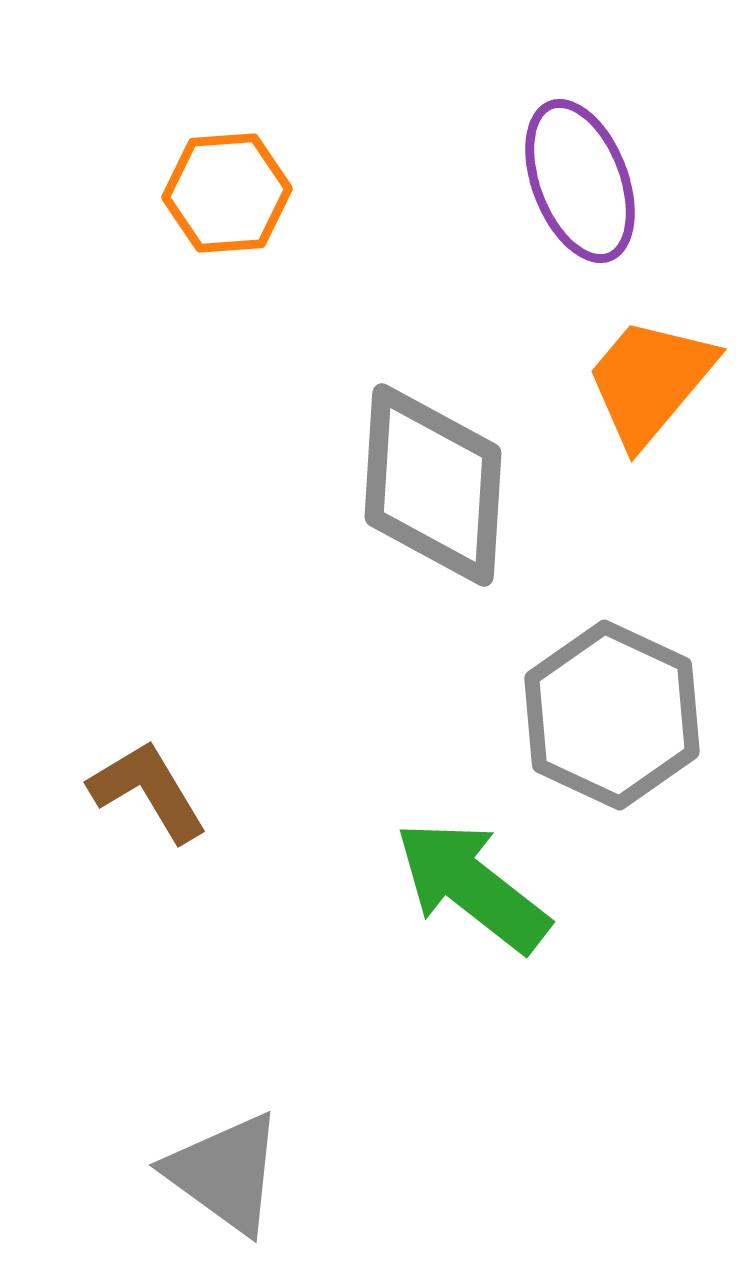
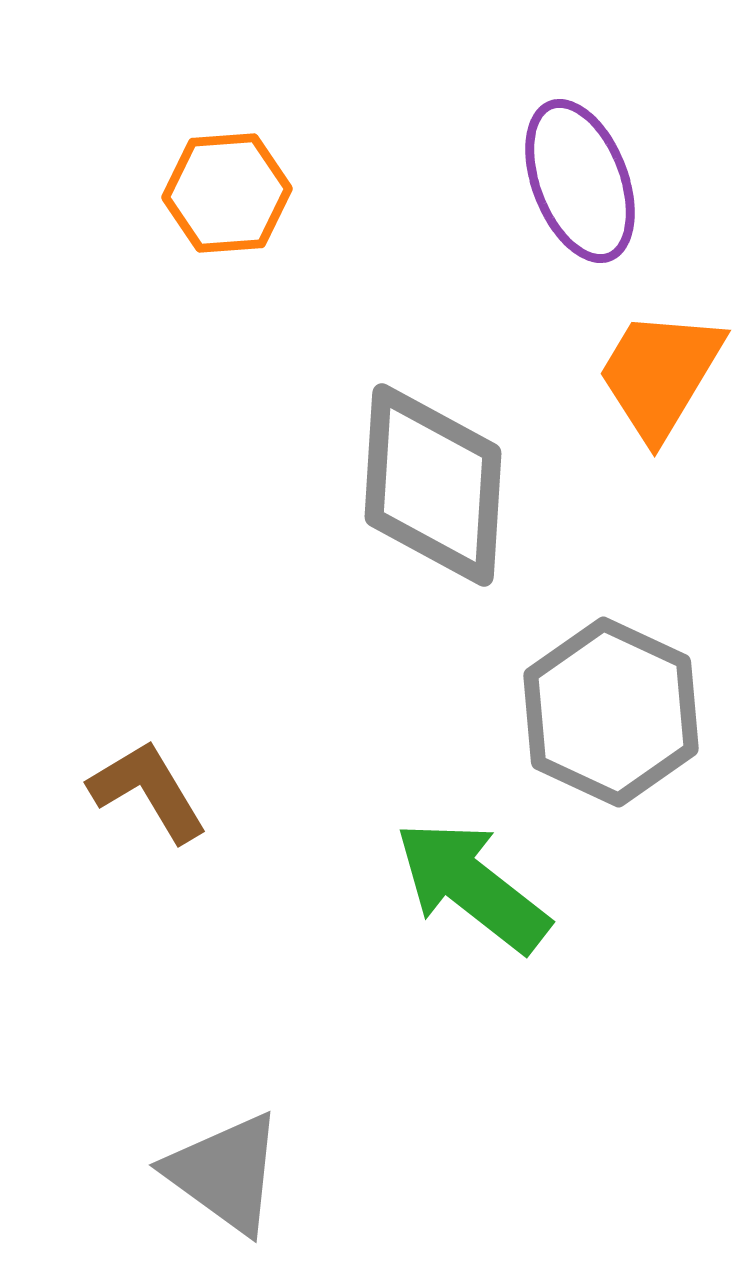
orange trapezoid: moved 10 px right, 7 px up; rotated 9 degrees counterclockwise
gray hexagon: moved 1 px left, 3 px up
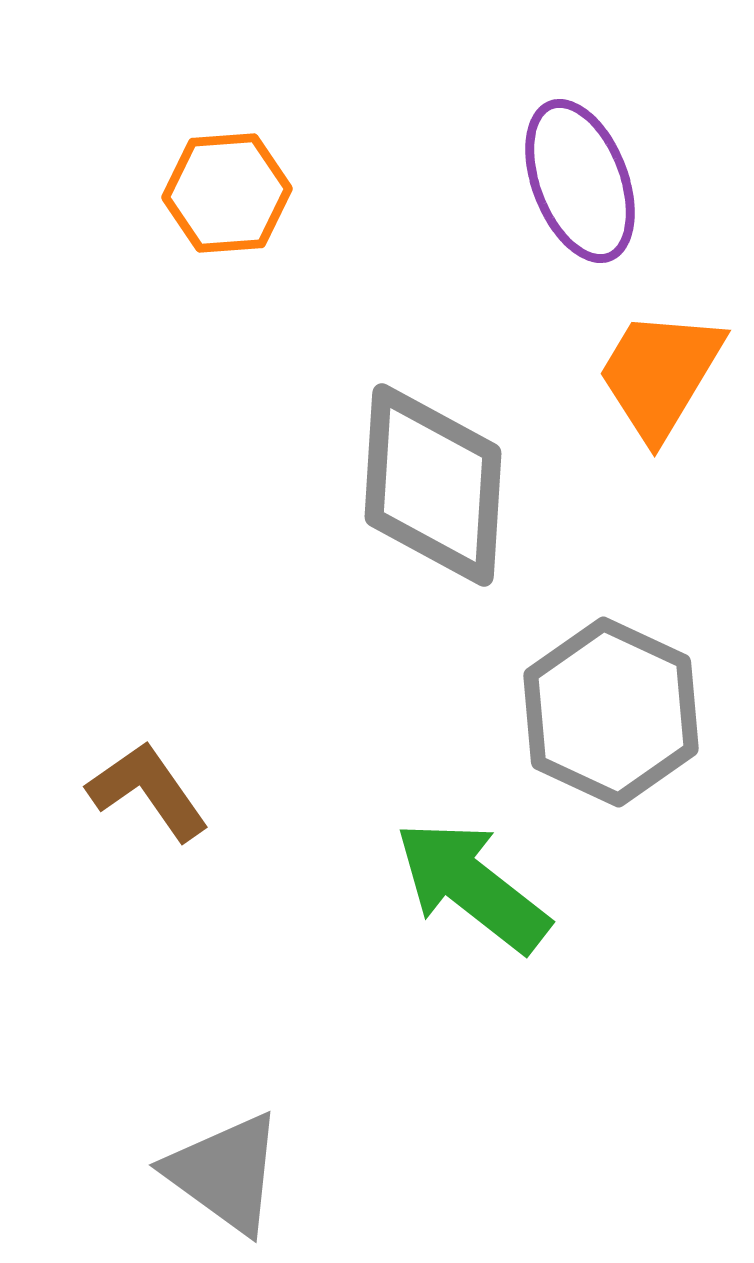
brown L-shape: rotated 4 degrees counterclockwise
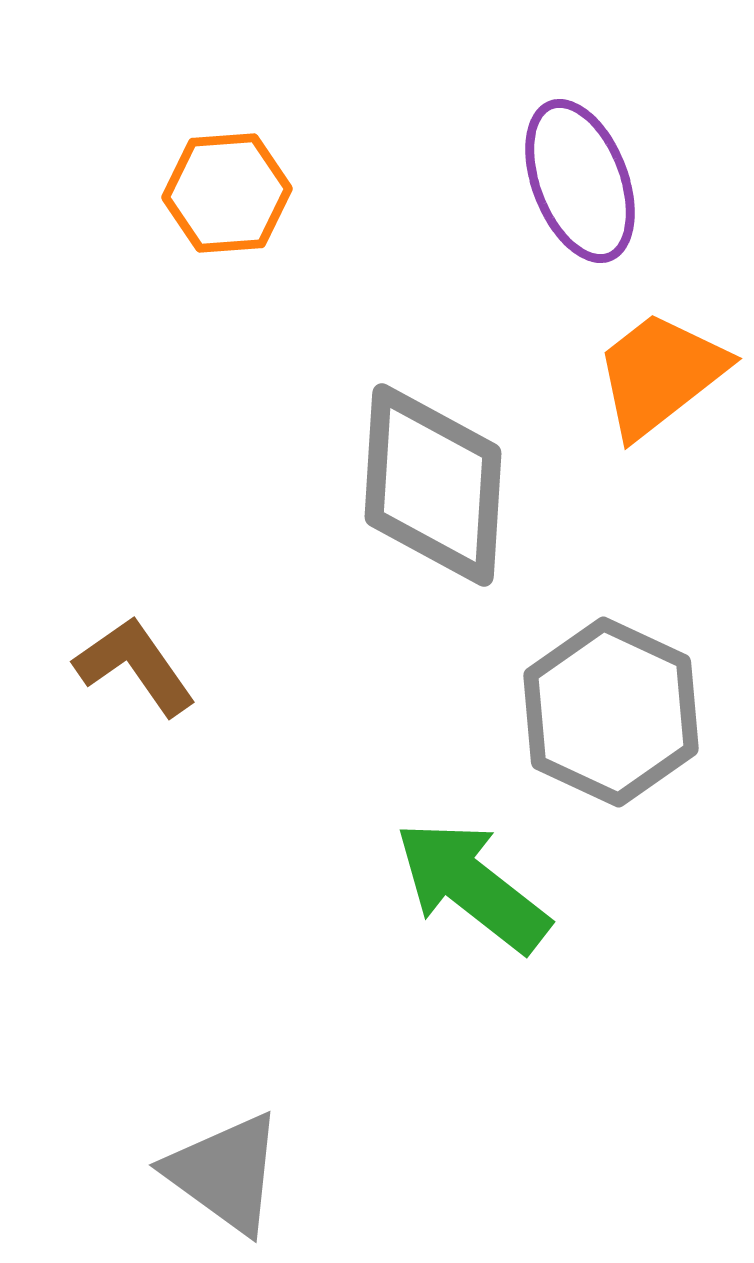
orange trapezoid: rotated 21 degrees clockwise
brown L-shape: moved 13 px left, 125 px up
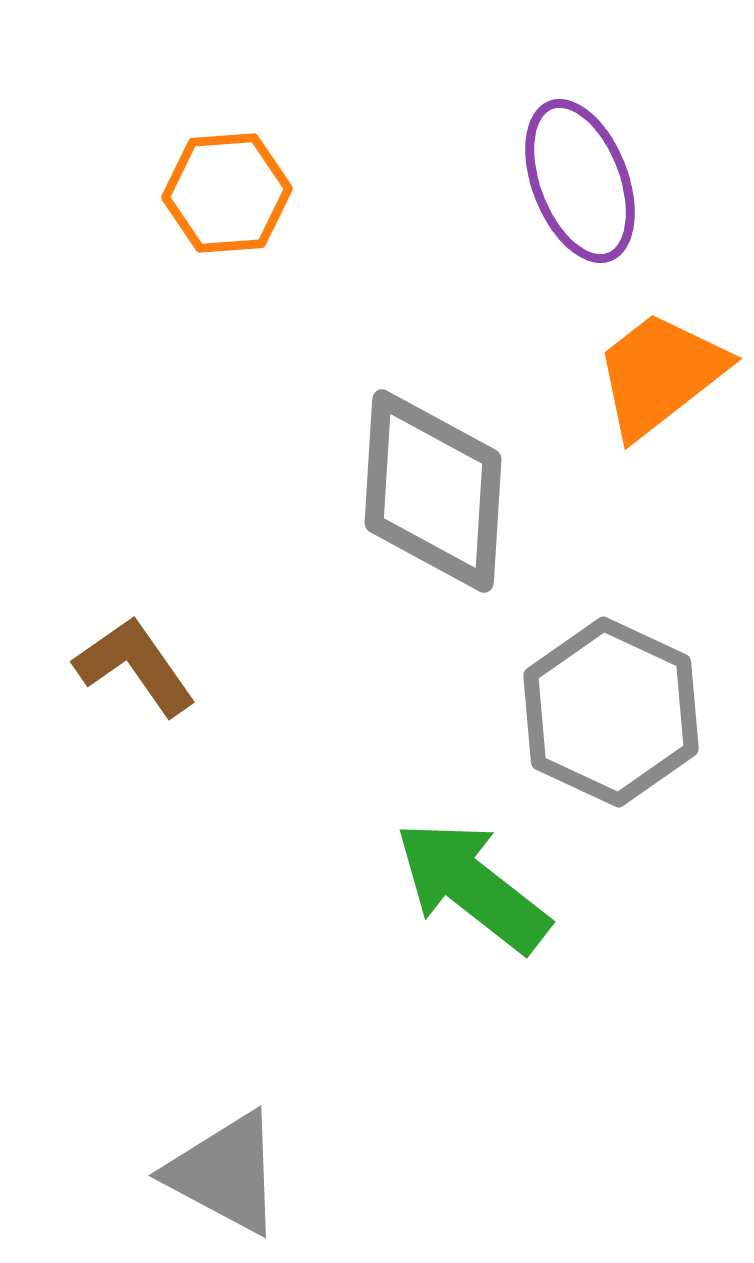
gray diamond: moved 6 px down
gray triangle: rotated 8 degrees counterclockwise
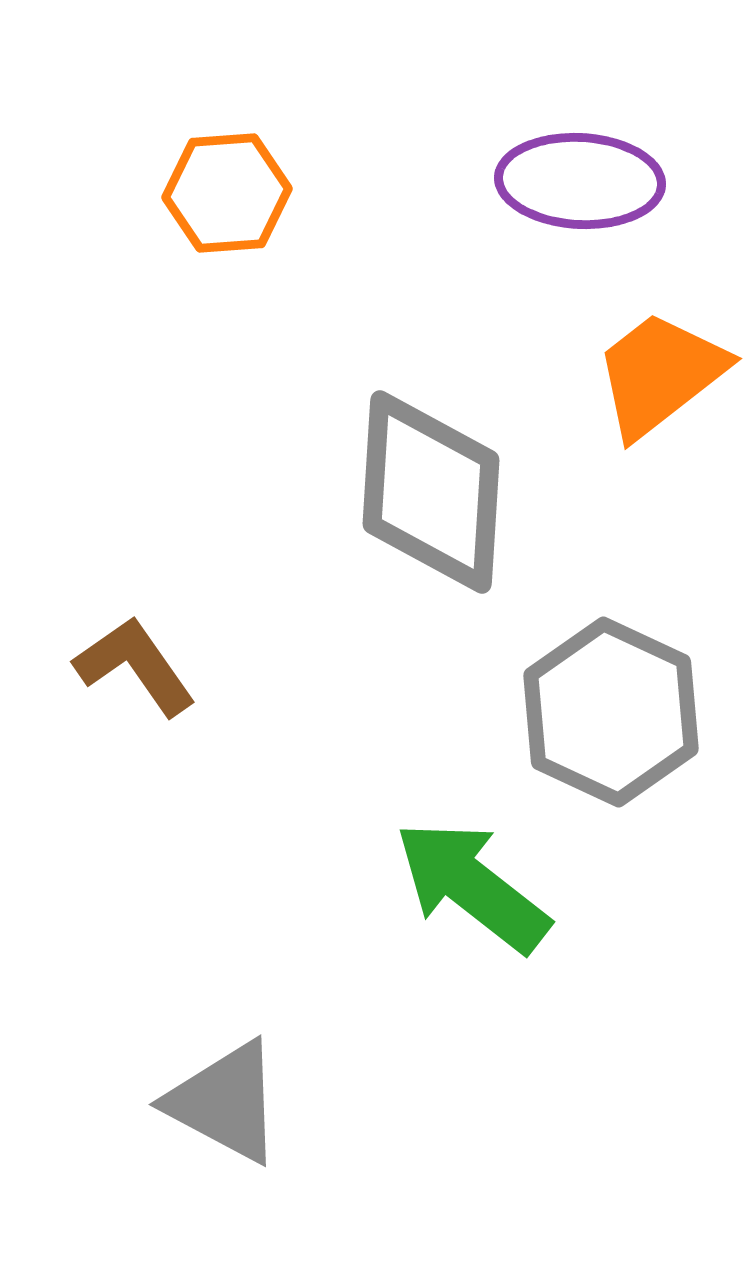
purple ellipse: rotated 66 degrees counterclockwise
gray diamond: moved 2 px left, 1 px down
gray triangle: moved 71 px up
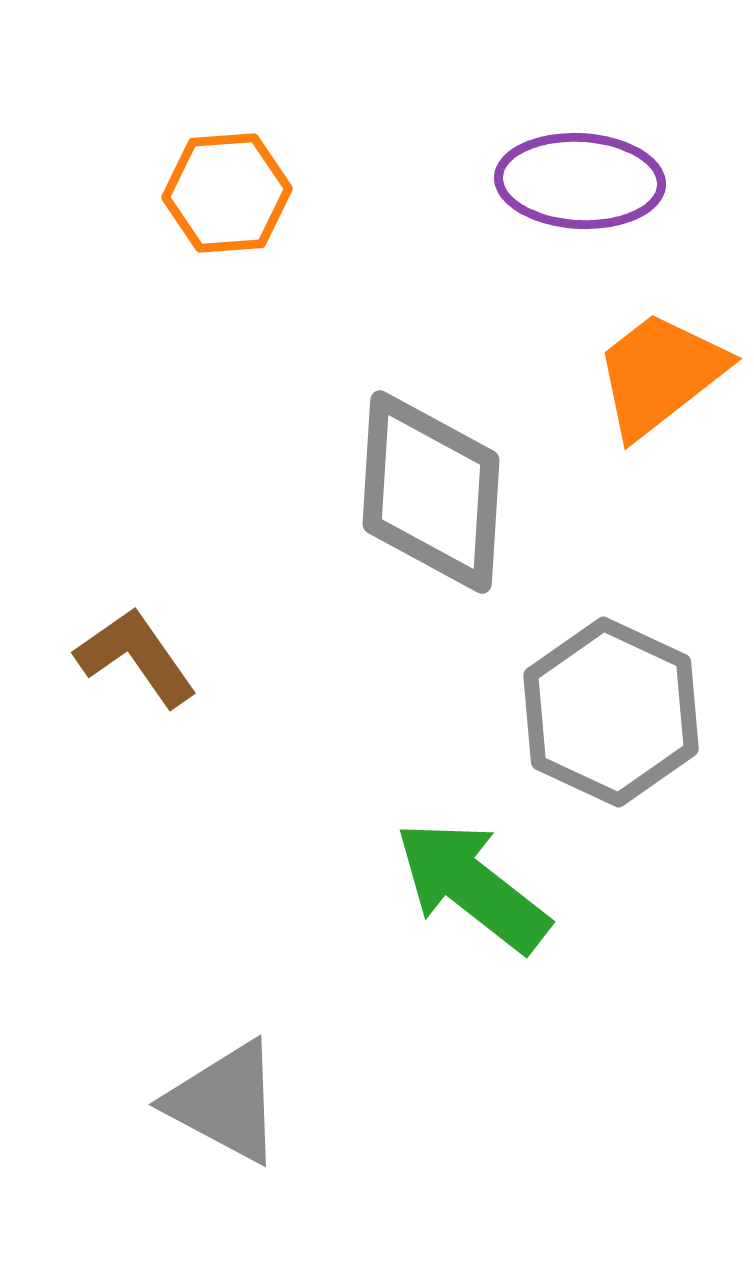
brown L-shape: moved 1 px right, 9 px up
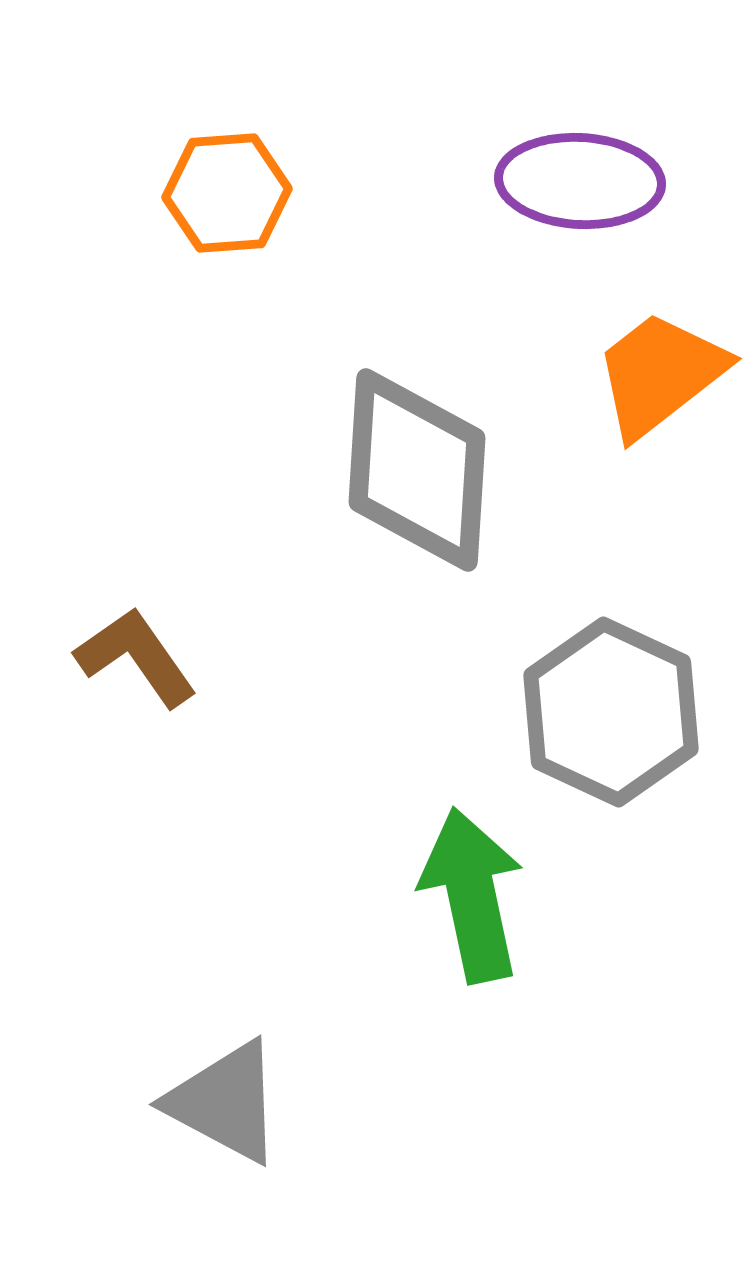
gray diamond: moved 14 px left, 22 px up
green arrow: moved 9 px down; rotated 40 degrees clockwise
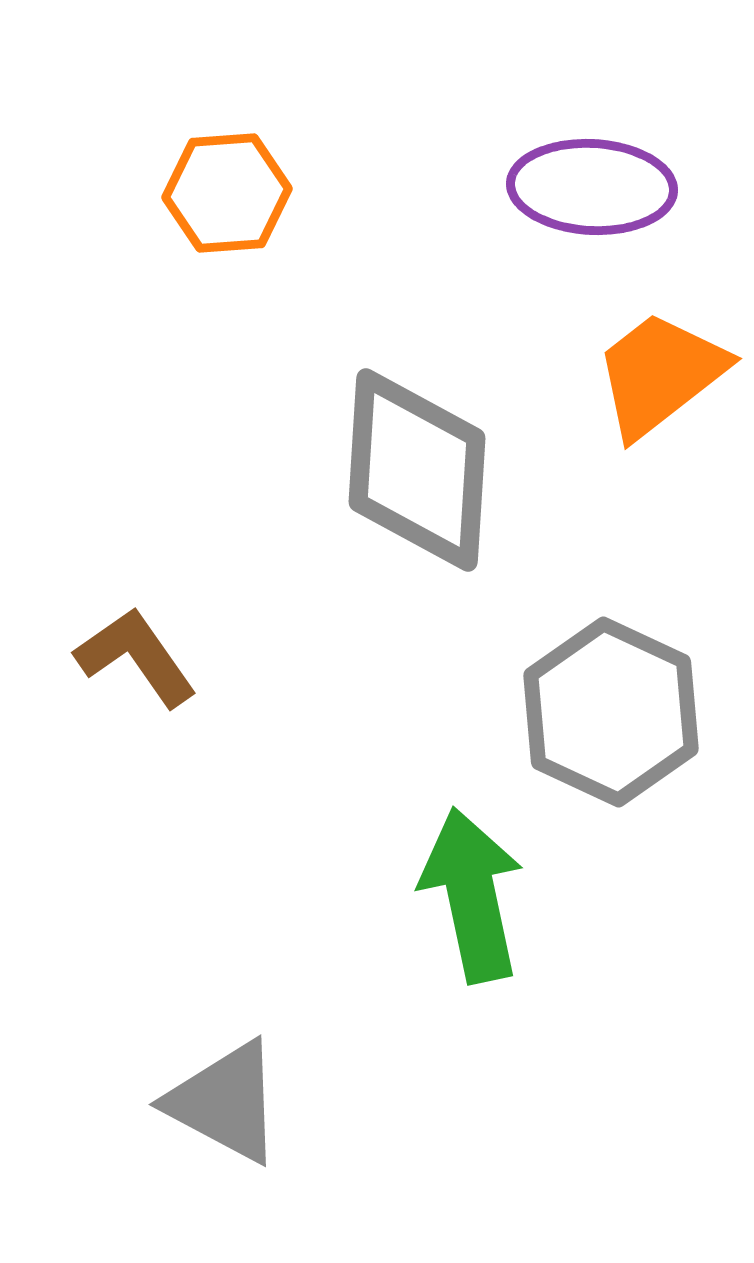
purple ellipse: moved 12 px right, 6 px down
